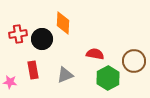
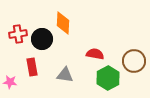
red rectangle: moved 1 px left, 3 px up
gray triangle: rotated 30 degrees clockwise
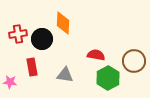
red semicircle: moved 1 px right, 1 px down
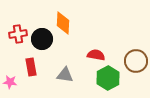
brown circle: moved 2 px right
red rectangle: moved 1 px left
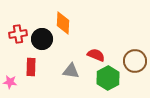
red semicircle: rotated 12 degrees clockwise
brown circle: moved 1 px left
red rectangle: rotated 12 degrees clockwise
gray triangle: moved 6 px right, 4 px up
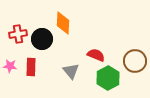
gray triangle: rotated 42 degrees clockwise
pink star: moved 16 px up
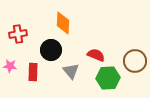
black circle: moved 9 px right, 11 px down
red rectangle: moved 2 px right, 5 px down
green hexagon: rotated 25 degrees clockwise
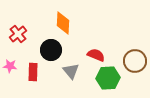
red cross: rotated 30 degrees counterclockwise
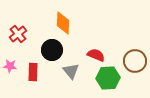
black circle: moved 1 px right
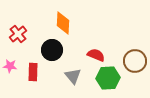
gray triangle: moved 2 px right, 5 px down
